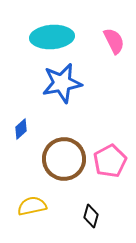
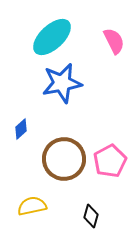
cyan ellipse: rotated 39 degrees counterclockwise
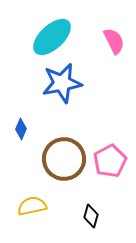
blue diamond: rotated 25 degrees counterclockwise
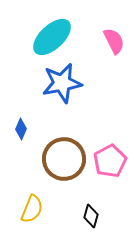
yellow semicircle: moved 3 px down; rotated 124 degrees clockwise
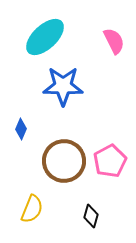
cyan ellipse: moved 7 px left
blue star: moved 1 px right, 3 px down; rotated 12 degrees clockwise
brown circle: moved 2 px down
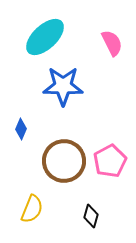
pink semicircle: moved 2 px left, 2 px down
